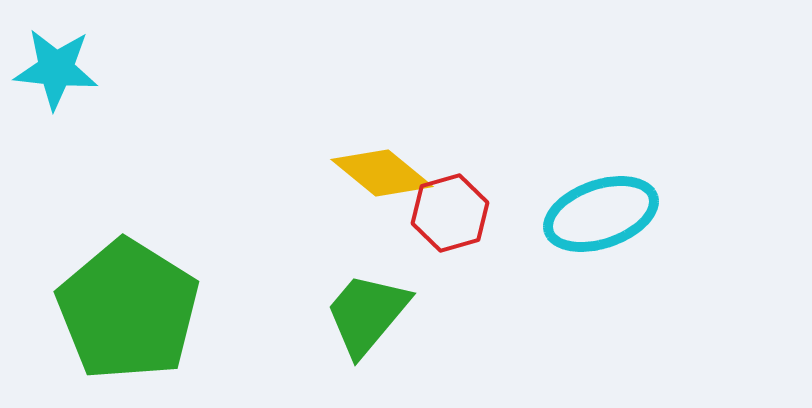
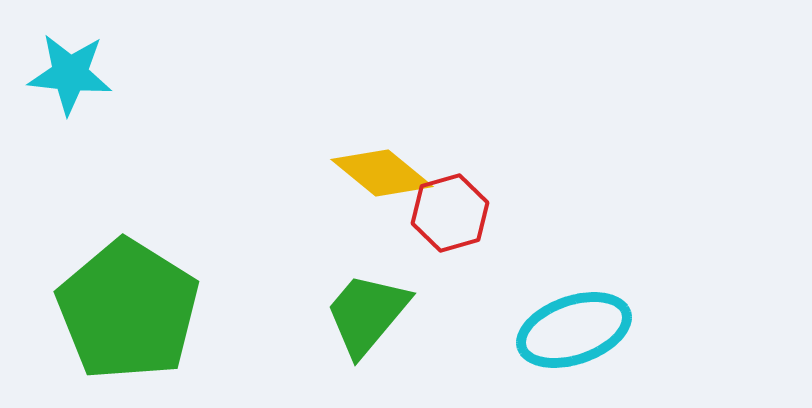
cyan star: moved 14 px right, 5 px down
cyan ellipse: moved 27 px left, 116 px down
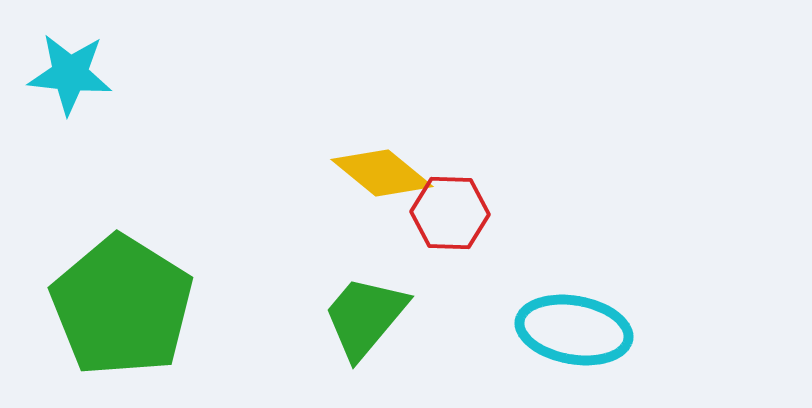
red hexagon: rotated 18 degrees clockwise
green pentagon: moved 6 px left, 4 px up
green trapezoid: moved 2 px left, 3 px down
cyan ellipse: rotated 29 degrees clockwise
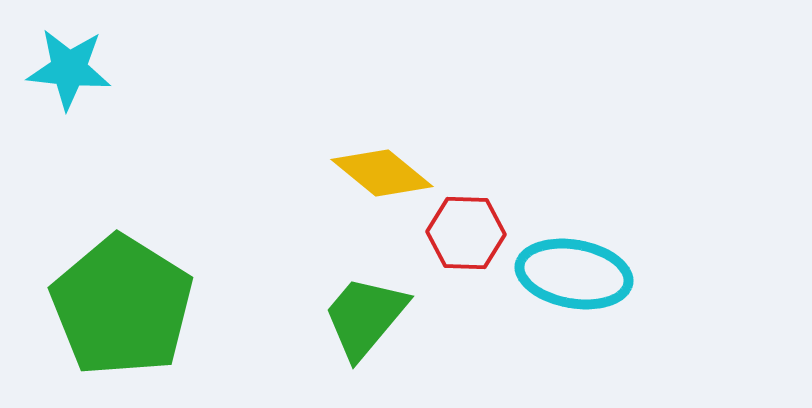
cyan star: moved 1 px left, 5 px up
red hexagon: moved 16 px right, 20 px down
cyan ellipse: moved 56 px up
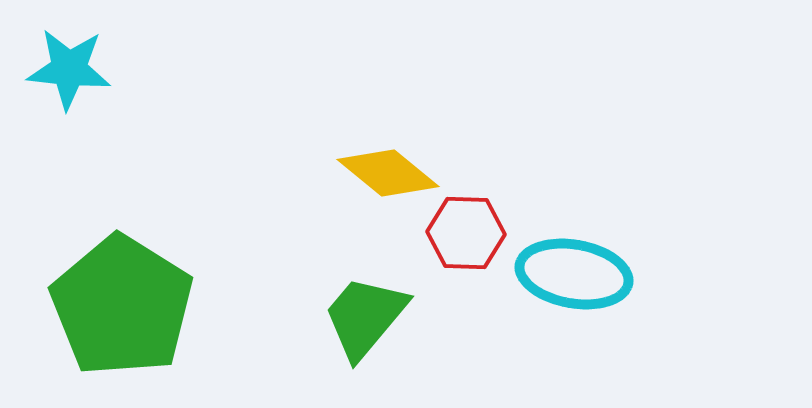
yellow diamond: moved 6 px right
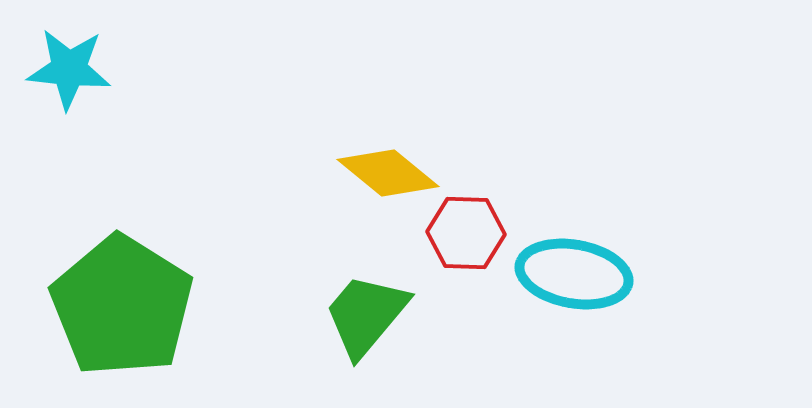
green trapezoid: moved 1 px right, 2 px up
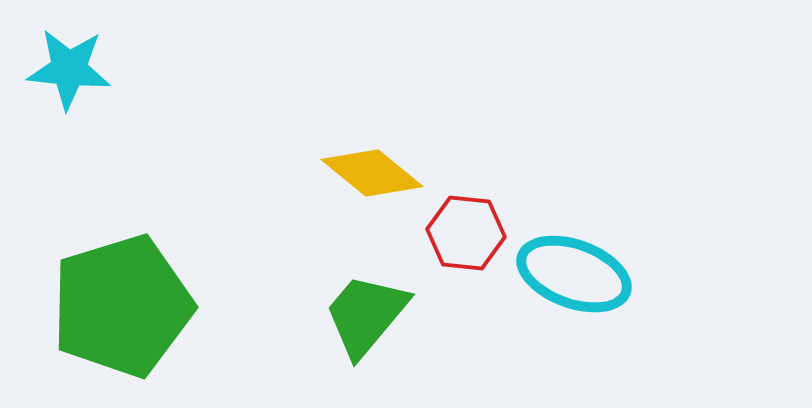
yellow diamond: moved 16 px left
red hexagon: rotated 4 degrees clockwise
cyan ellipse: rotated 10 degrees clockwise
green pentagon: rotated 23 degrees clockwise
